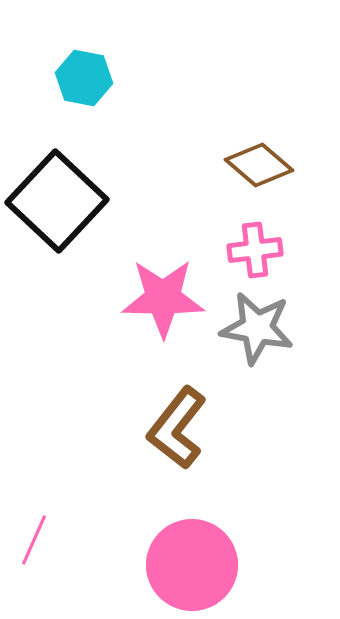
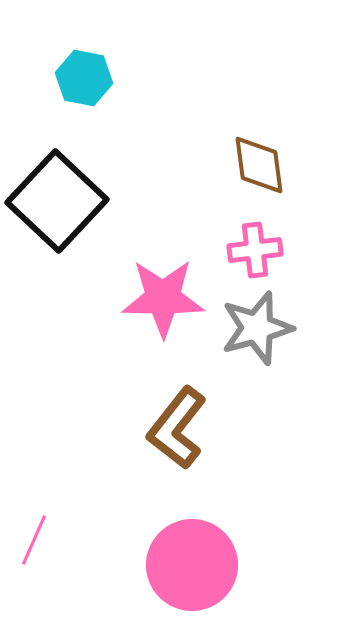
brown diamond: rotated 42 degrees clockwise
gray star: rotated 26 degrees counterclockwise
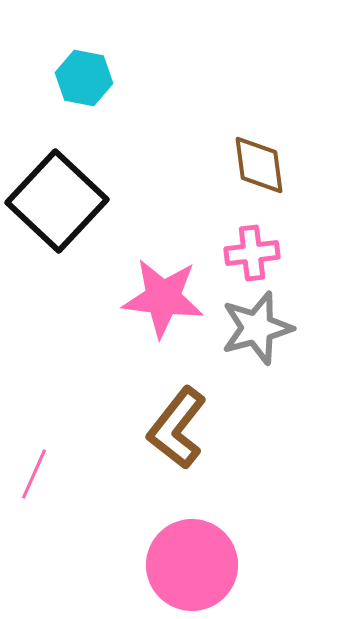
pink cross: moved 3 px left, 3 px down
pink star: rotated 6 degrees clockwise
pink line: moved 66 px up
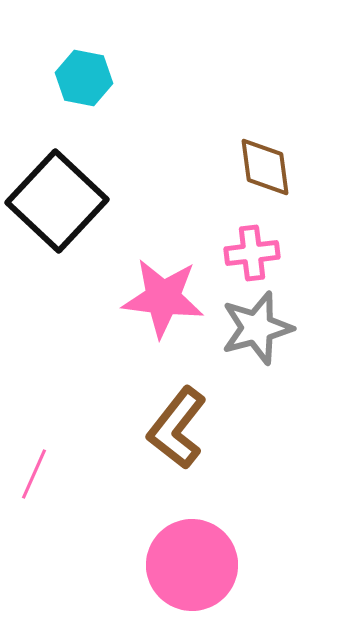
brown diamond: moved 6 px right, 2 px down
